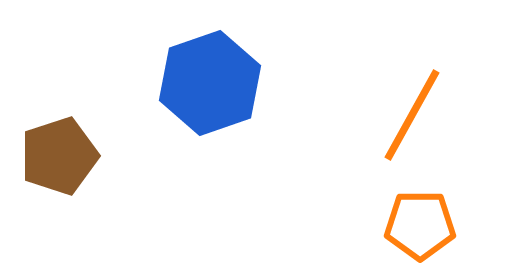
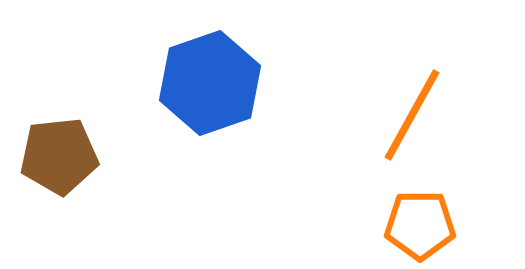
brown pentagon: rotated 12 degrees clockwise
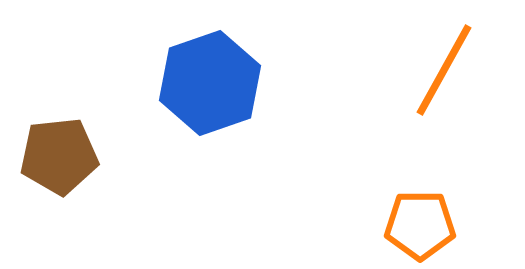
orange line: moved 32 px right, 45 px up
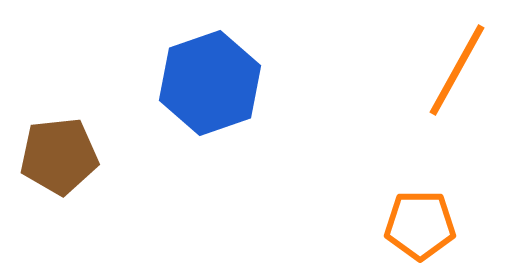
orange line: moved 13 px right
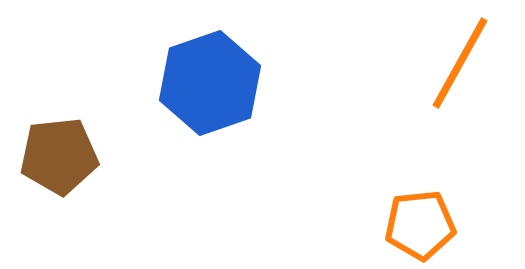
orange line: moved 3 px right, 7 px up
orange pentagon: rotated 6 degrees counterclockwise
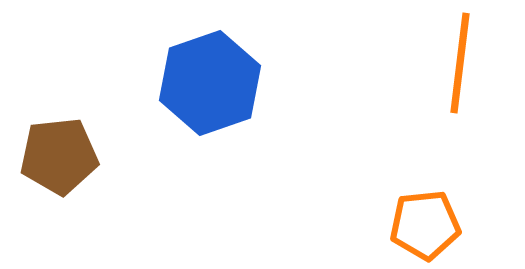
orange line: rotated 22 degrees counterclockwise
orange pentagon: moved 5 px right
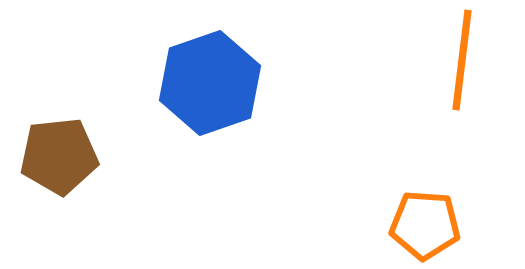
orange line: moved 2 px right, 3 px up
orange pentagon: rotated 10 degrees clockwise
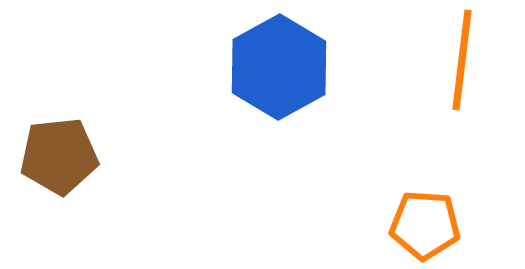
blue hexagon: moved 69 px right, 16 px up; rotated 10 degrees counterclockwise
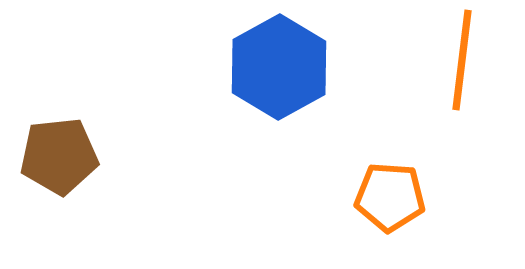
orange pentagon: moved 35 px left, 28 px up
